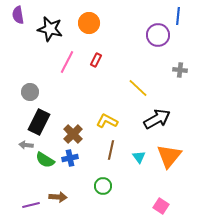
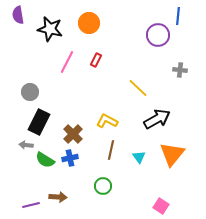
orange triangle: moved 3 px right, 2 px up
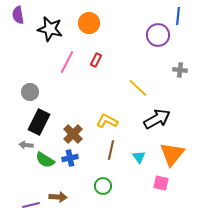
pink square: moved 23 px up; rotated 21 degrees counterclockwise
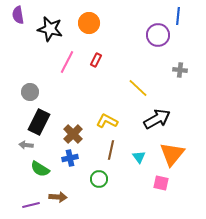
green semicircle: moved 5 px left, 9 px down
green circle: moved 4 px left, 7 px up
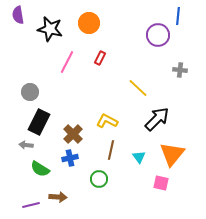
red rectangle: moved 4 px right, 2 px up
black arrow: rotated 16 degrees counterclockwise
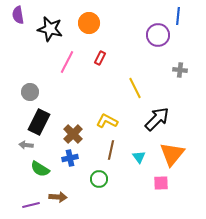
yellow line: moved 3 px left; rotated 20 degrees clockwise
pink square: rotated 14 degrees counterclockwise
